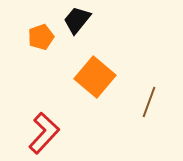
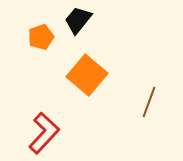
black trapezoid: moved 1 px right
orange square: moved 8 px left, 2 px up
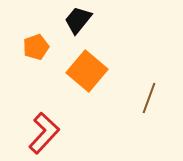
orange pentagon: moved 5 px left, 10 px down
orange square: moved 4 px up
brown line: moved 4 px up
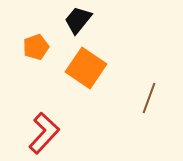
orange square: moved 1 px left, 3 px up; rotated 6 degrees counterclockwise
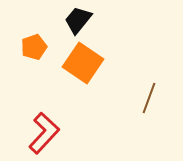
orange pentagon: moved 2 px left
orange square: moved 3 px left, 5 px up
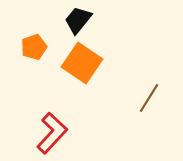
orange square: moved 1 px left
brown line: rotated 12 degrees clockwise
red L-shape: moved 8 px right
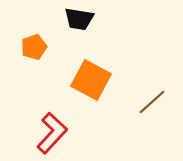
black trapezoid: moved 1 px right, 1 px up; rotated 120 degrees counterclockwise
orange square: moved 9 px right, 17 px down; rotated 6 degrees counterclockwise
brown line: moved 3 px right, 4 px down; rotated 16 degrees clockwise
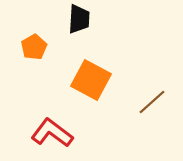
black trapezoid: rotated 96 degrees counterclockwise
orange pentagon: rotated 10 degrees counterclockwise
red L-shape: rotated 96 degrees counterclockwise
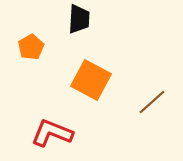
orange pentagon: moved 3 px left
red L-shape: rotated 15 degrees counterclockwise
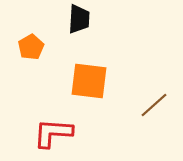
orange square: moved 2 px left, 1 px down; rotated 21 degrees counterclockwise
brown line: moved 2 px right, 3 px down
red L-shape: moved 1 px right; rotated 18 degrees counterclockwise
